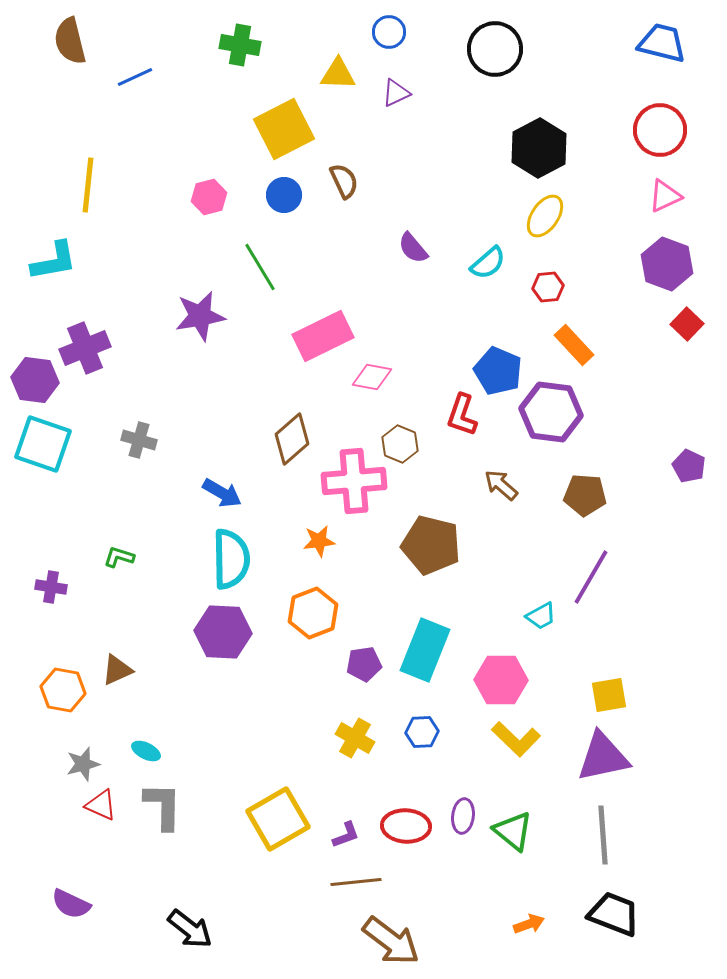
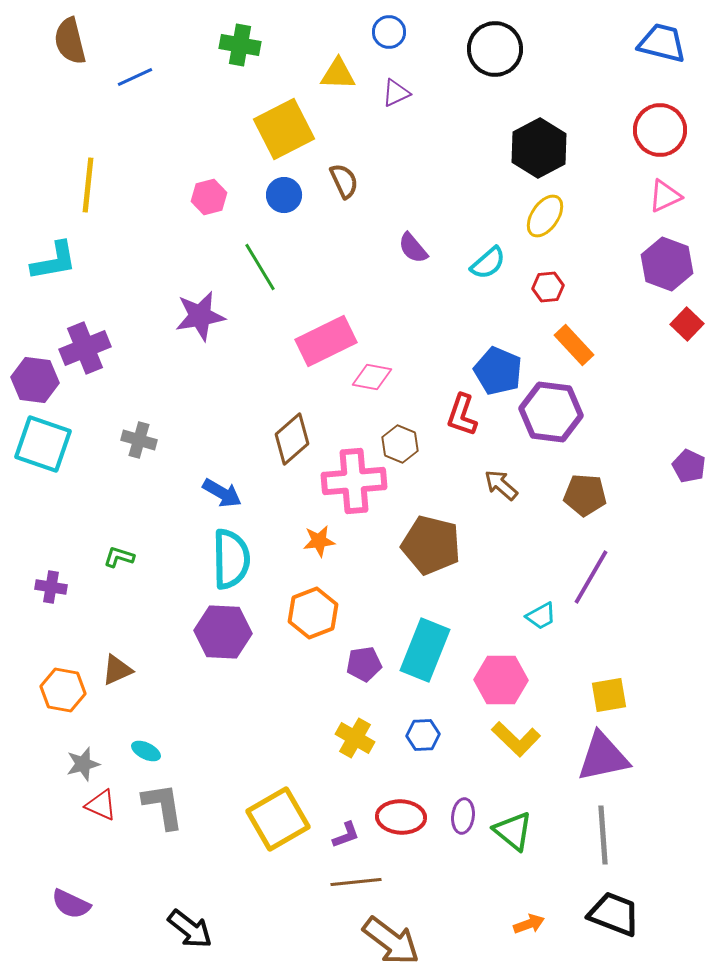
pink rectangle at (323, 336): moved 3 px right, 5 px down
blue hexagon at (422, 732): moved 1 px right, 3 px down
gray L-shape at (163, 806): rotated 10 degrees counterclockwise
red ellipse at (406, 826): moved 5 px left, 9 px up
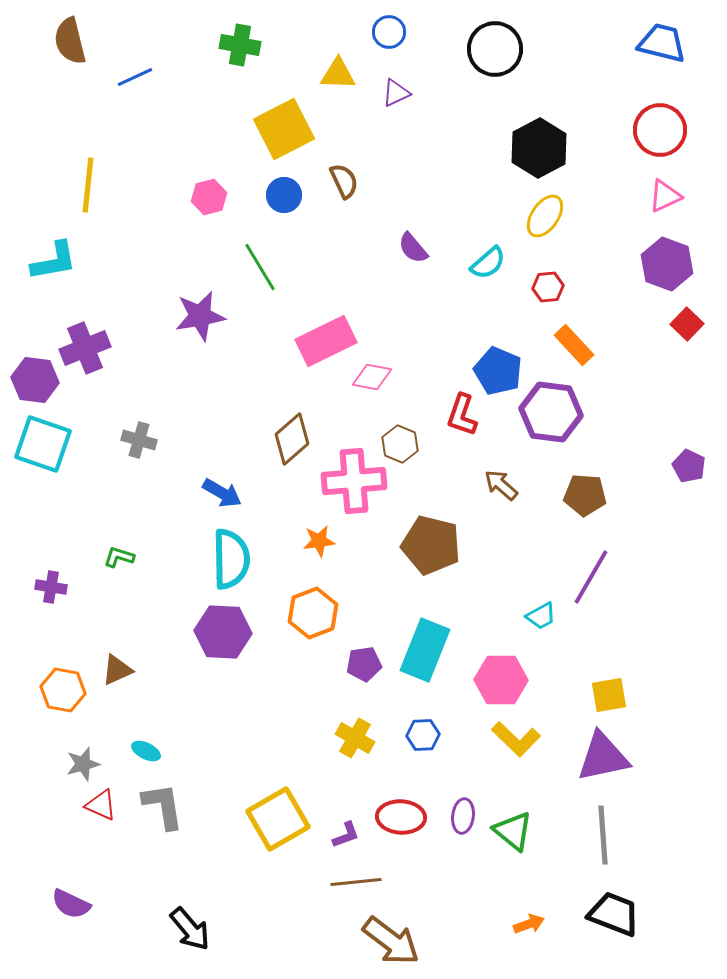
black arrow at (190, 929): rotated 12 degrees clockwise
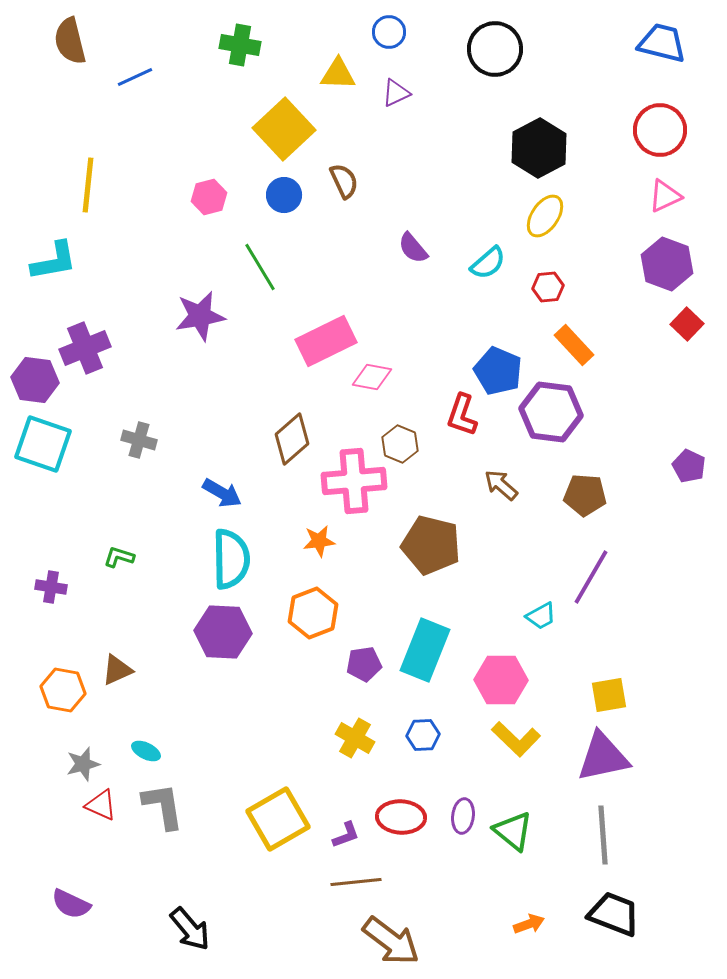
yellow square at (284, 129): rotated 16 degrees counterclockwise
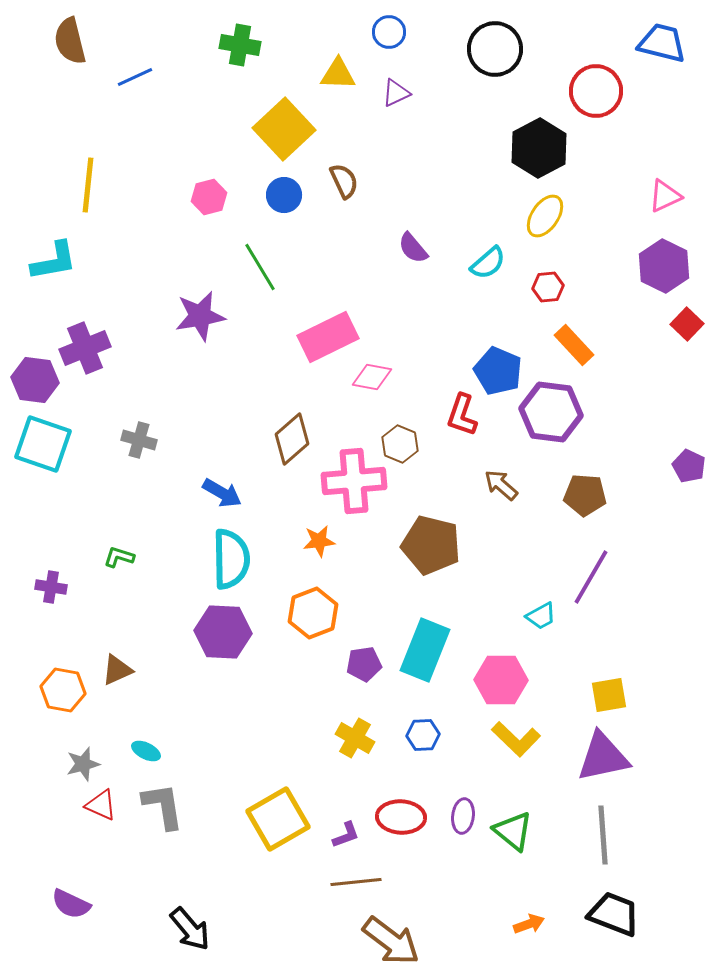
red circle at (660, 130): moved 64 px left, 39 px up
purple hexagon at (667, 264): moved 3 px left, 2 px down; rotated 6 degrees clockwise
pink rectangle at (326, 341): moved 2 px right, 4 px up
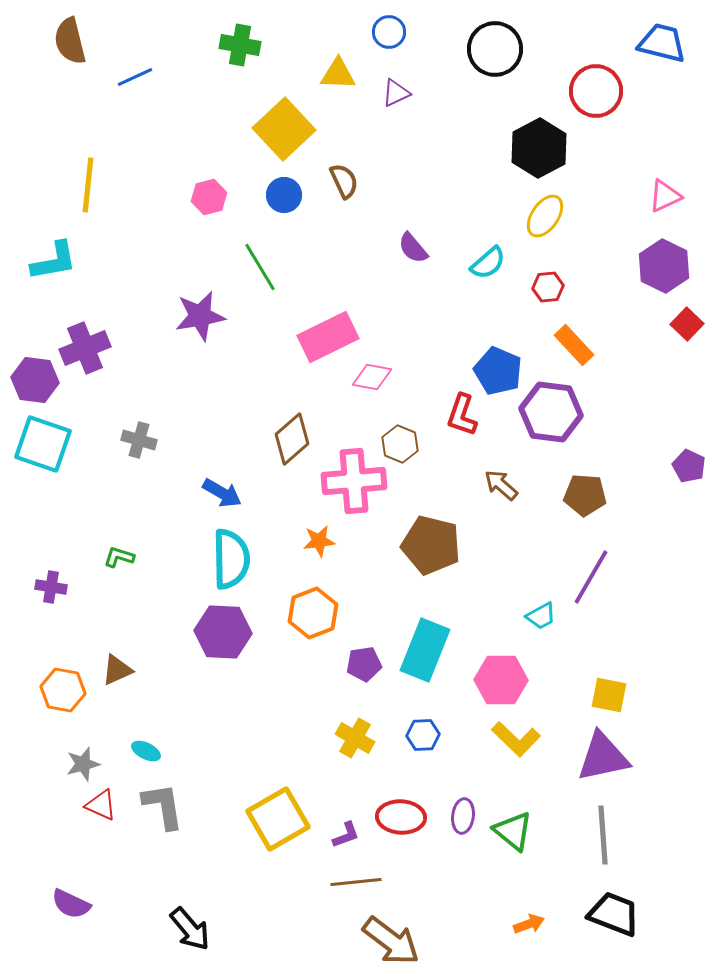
yellow square at (609, 695): rotated 21 degrees clockwise
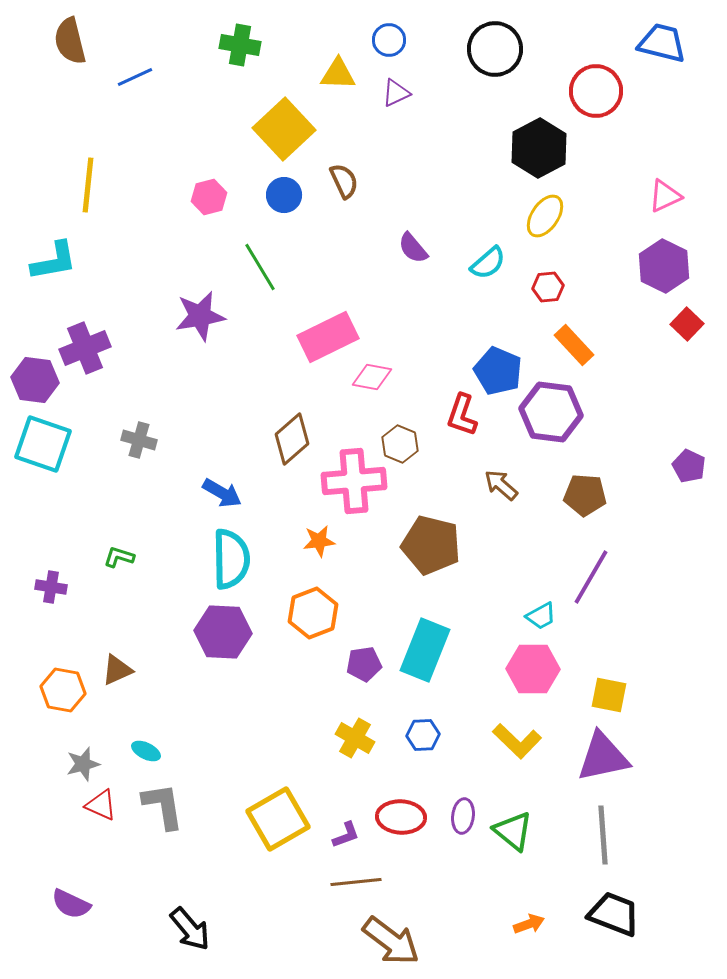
blue circle at (389, 32): moved 8 px down
pink hexagon at (501, 680): moved 32 px right, 11 px up
yellow L-shape at (516, 739): moved 1 px right, 2 px down
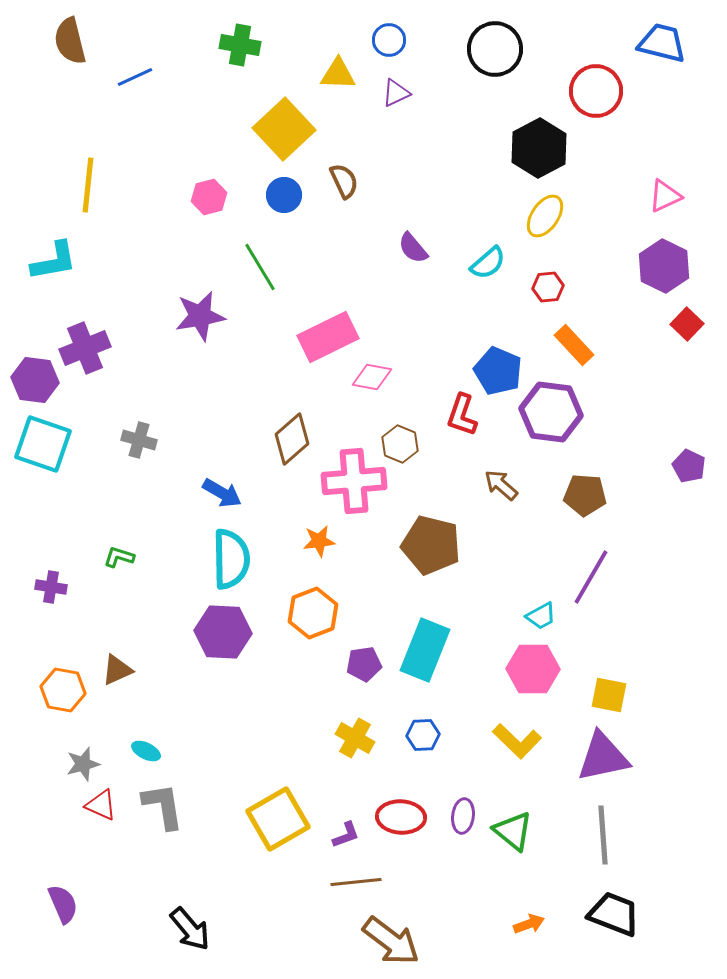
purple semicircle at (71, 904): moved 8 px left; rotated 138 degrees counterclockwise
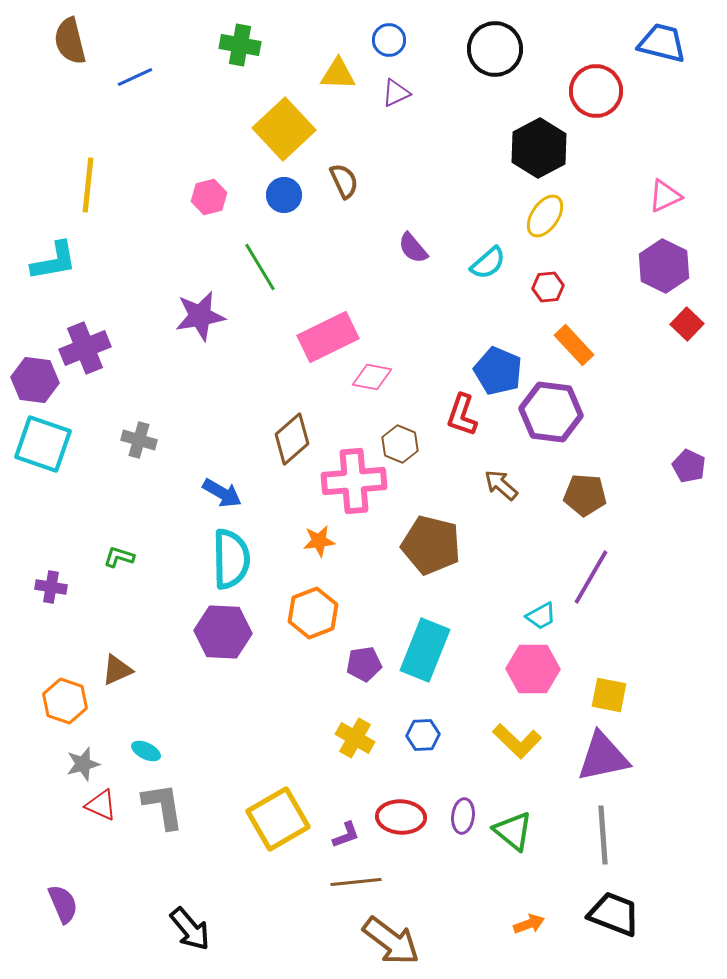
orange hexagon at (63, 690): moved 2 px right, 11 px down; rotated 9 degrees clockwise
